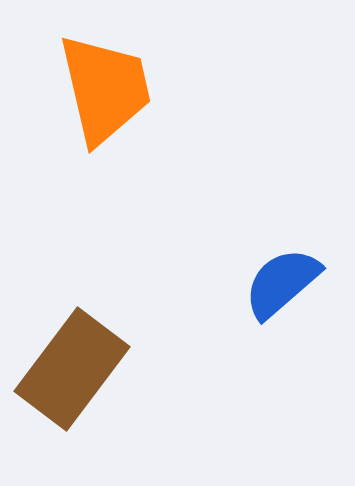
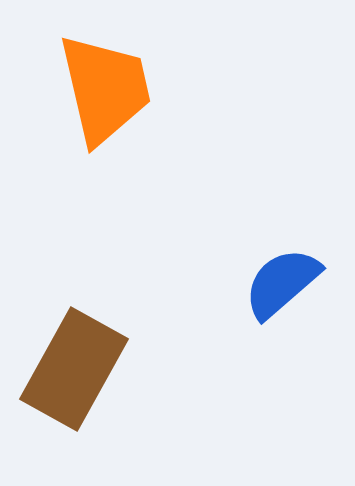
brown rectangle: moved 2 px right; rotated 8 degrees counterclockwise
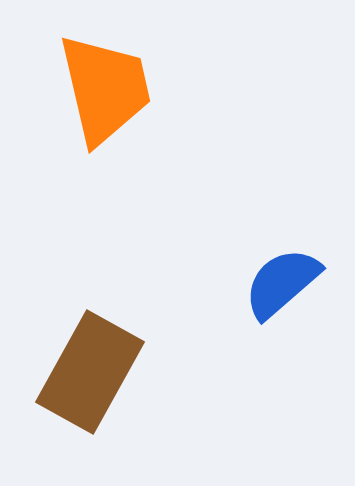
brown rectangle: moved 16 px right, 3 px down
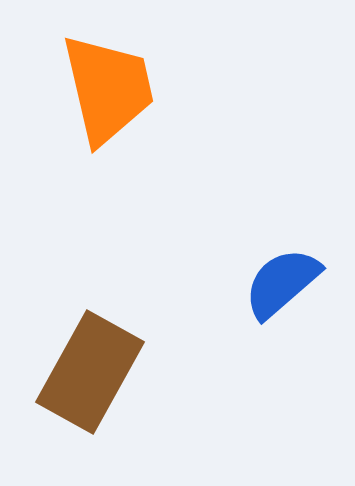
orange trapezoid: moved 3 px right
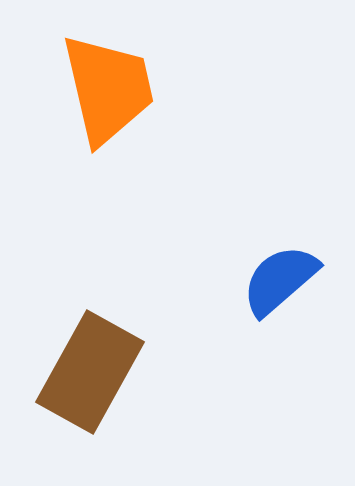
blue semicircle: moved 2 px left, 3 px up
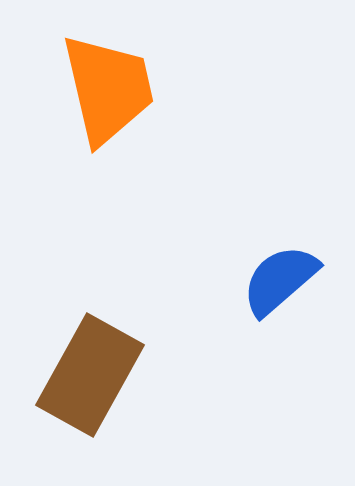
brown rectangle: moved 3 px down
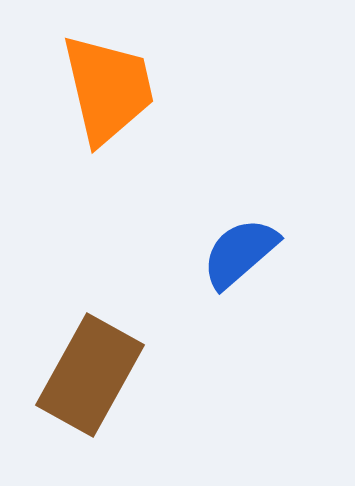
blue semicircle: moved 40 px left, 27 px up
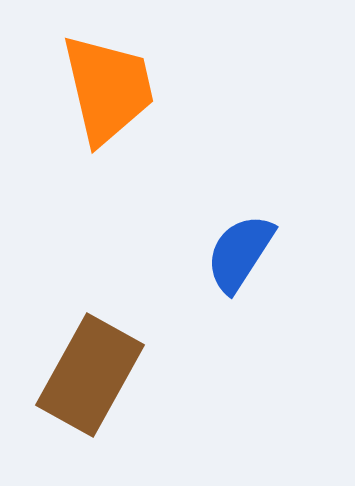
blue semicircle: rotated 16 degrees counterclockwise
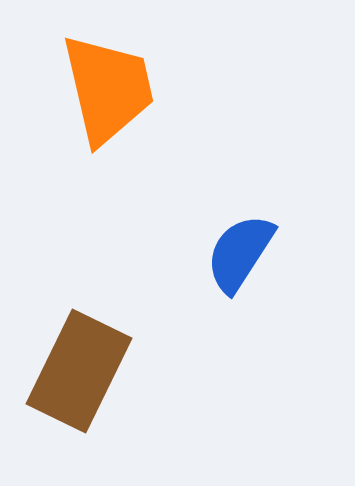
brown rectangle: moved 11 px left, 4 px up; rotated 3 degrees counterclockwise
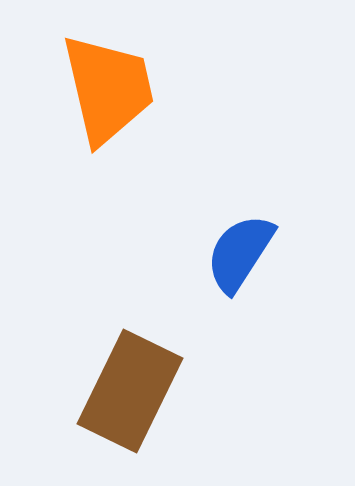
brown rectangle: moved 51 px right, 20 px down
